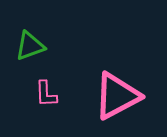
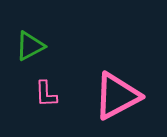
green triangle: rotated 8 degrees counterclockwise
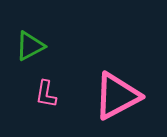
pink L-shape: rotated 12 degrees clockwise
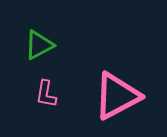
green triangle: moved 9 px right, 1 px up
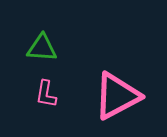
green triangle: moved 3 px right, 3 px down; rotated 32 degrees clockwise
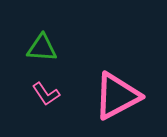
pink L-shape: rotated 44 degrees counterclockwise
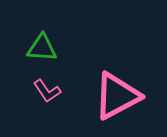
pink L-shape: moved 1 px right, 3 px up
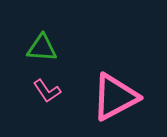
pink triangle: moved 2 px left, 1 px down
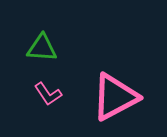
pink L-shape: moved 1 px right, 3 px down
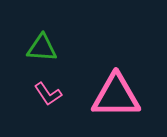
pink triangle: moved 1 px right, 1 px up; rotated 28 degrees clockwise
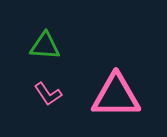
green triangle: moved 3 px right, 2 px up
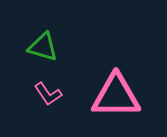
green triangle: moved 2 px left, 1 px down; rotated 12 degrees clockwise
